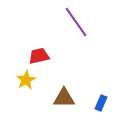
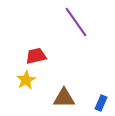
red trapezoid: moved 3 px left
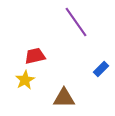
red trapezoid: moved 1 px left
yellow star: moved 1 px left
blue rectangle: moved 34 px up; rotated 21 degrees clockwise
